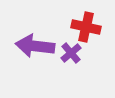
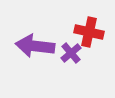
red cross: moved 3 px right, 5 px down
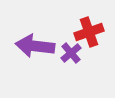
red cross: rotated 32 degrees counterclockwise
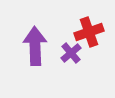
purple arrow: rotated 81 degrees clockwise
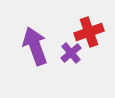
purple arrow: rotated 18 degrees counterclockwise
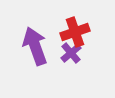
red cross: moved 14 px left
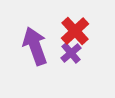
red cross: moved 1 px up; rotated 24 degrees counterclockwise
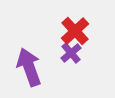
purple arrow: moved 6 px left, 21 px down
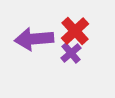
purple arrow: moved 5 px right, 28 px up; rotated 75 degrees counterclockwise
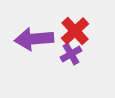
purple cross: moved 1 px down; rotated 10 degrees clockwise
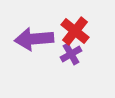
red cross: rotated 8 degrees counterclockwise
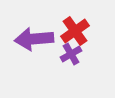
red cross: rotated 16 degrees clockwise
